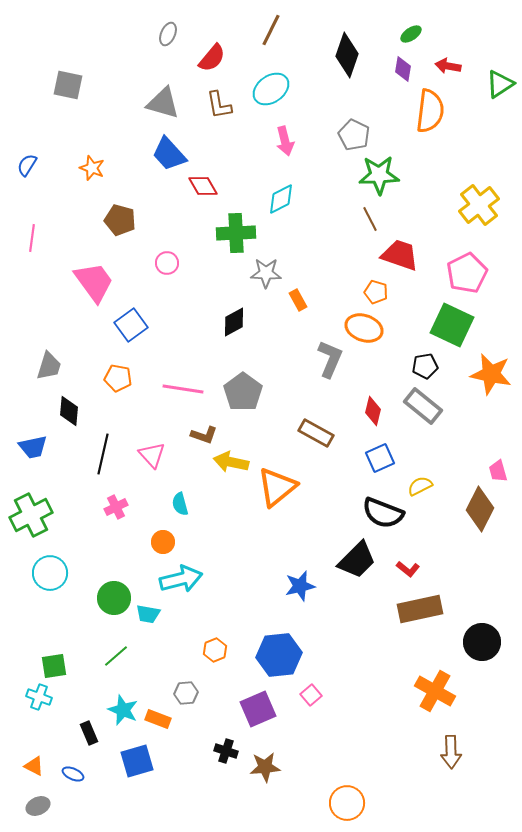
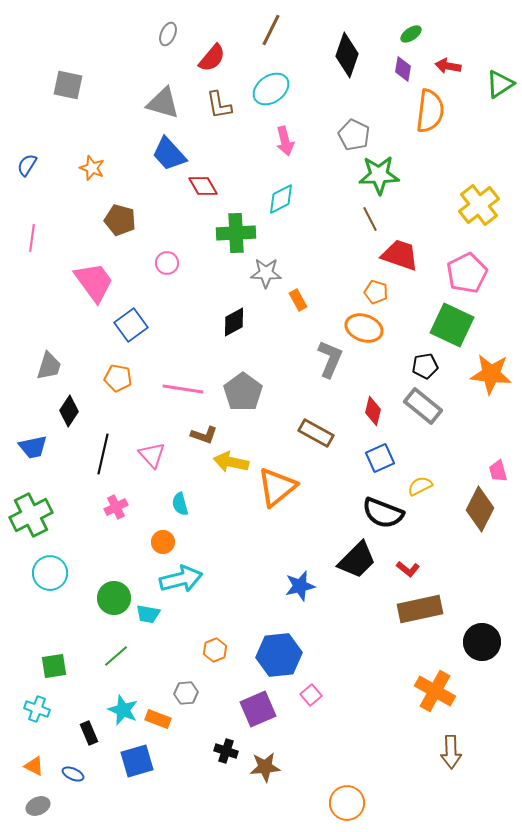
orange star at (491, 374): rotated 6 degrees counterclockwise
black diamond at (69, 411): rotated 28 degrees clockwise
cyan cross at (39, 697): moved 2 px left, 12 px down
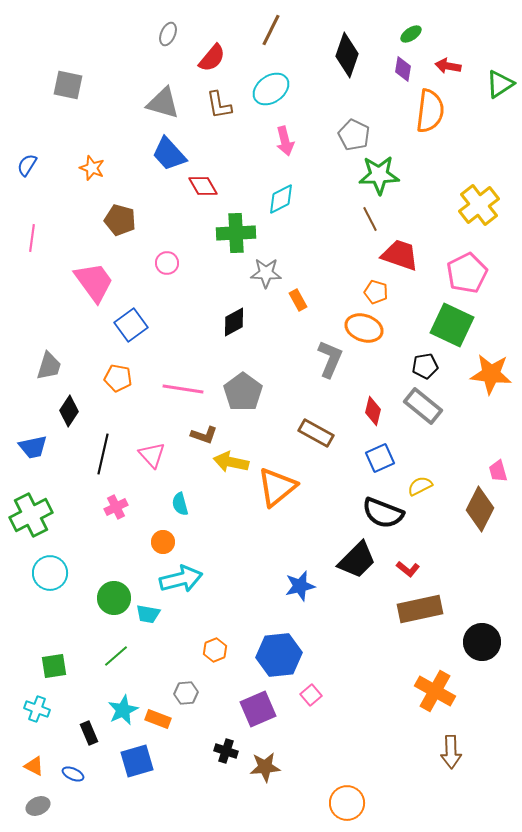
cyan star at (123, 710): rotated 24 degrees clockwise
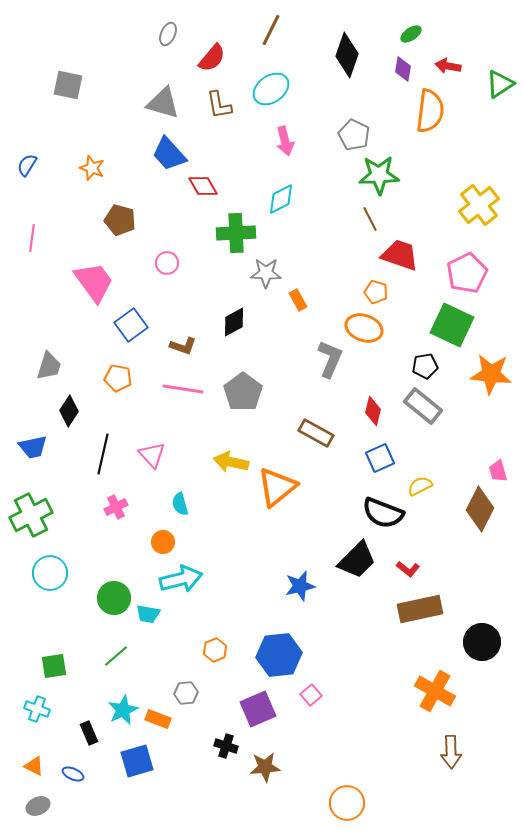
brown L-shape at (204, 435): moved 21 px left, 89 px up
black cross at (226, 751): moved 5 px up
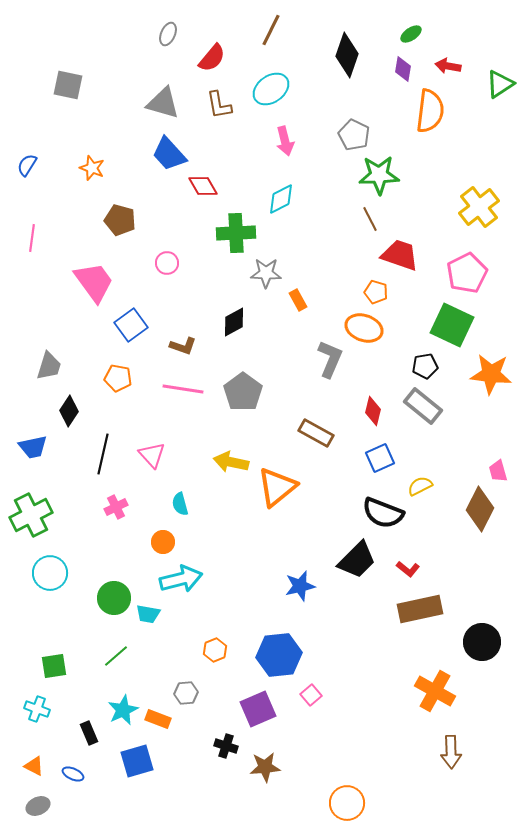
yellow cross at (479, 205): moved 2 px down
